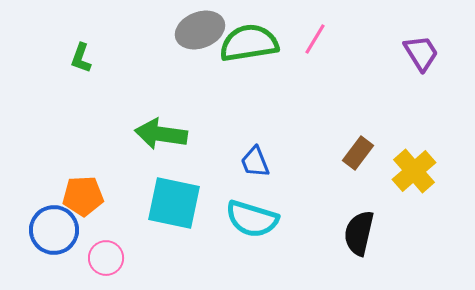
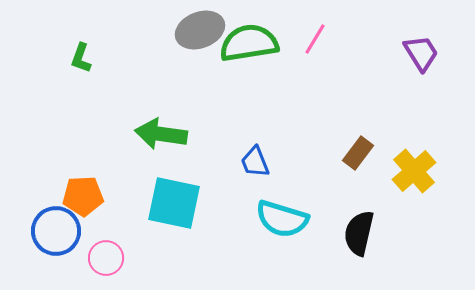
cyan semicircle: moved 30 px right
blue circle: moved 2 px right, 1 px down
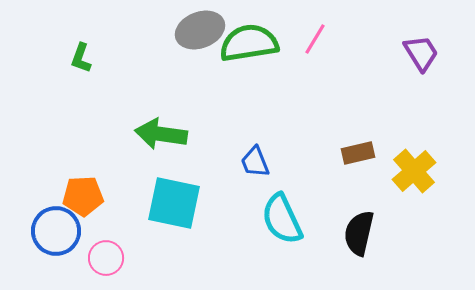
brown rectangle: rotated 40 degrees clockwise
cyan semicircle: rotated 48 degrees clockwise
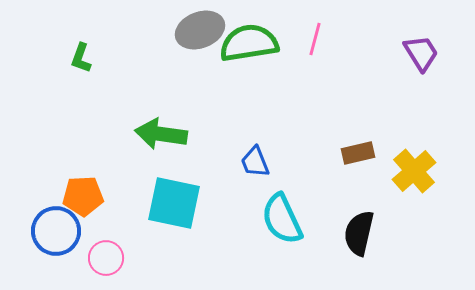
pink line: rotated 16 degrees counterclockwise
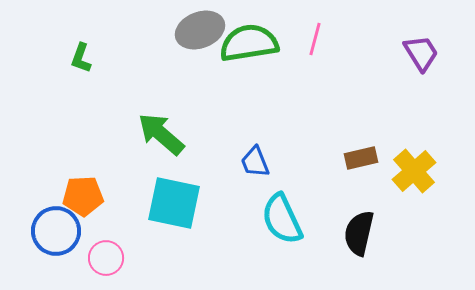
green arrow: rotated 33 degrees clockwise
brown rectangle: moved 3 px right, 5 px down
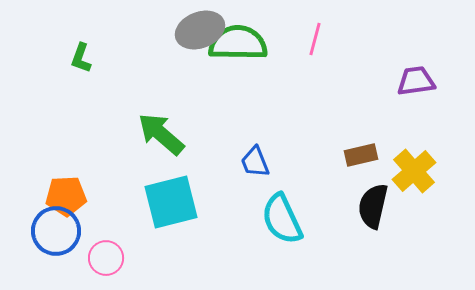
green semicircle: moved 11 px left; rotated 10 degrees clockwise
purple trapezoid: moved 5 px left, 28 px down; rotated 66 degrees counterclockwise
brown rectangle: moved 3 px up
orange pentagon: moved 17 px left
cyan square: moved 3 px left, 1 px up; rotated 26 degrees counterclockwise
black semicircle: moved 14 px right, 27 px up
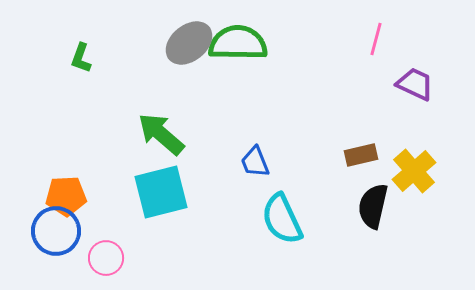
gray ellipse: moved 11 px left, 13 px down; rotated 18 degrees counterclockwise
pink line: moved 61 px right
purple trapezoid: moved 1 px left, 3 px down; rotated 33 degrees clockwise
cyan square: moved 10 px left, 10 px up
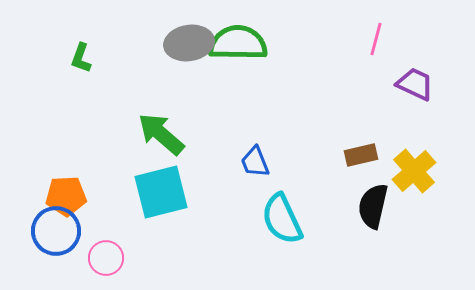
gray ellipse: rotated 30 degrees clockwise
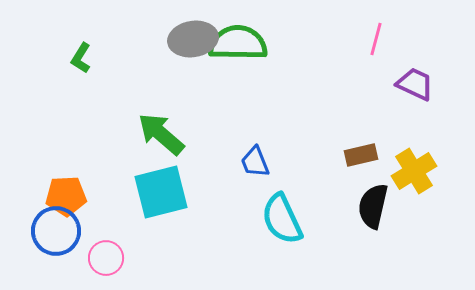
gray ellipse: moved 4 px right, 4 px up
green L-shape: rotated 12 degrees clockwise
yellow cross: rotated 9 degrees clockwise
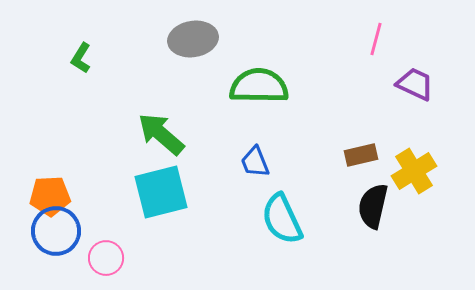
green semicircle: moved 21 px right, 43 px down
orange pentagon: moved 16 px left
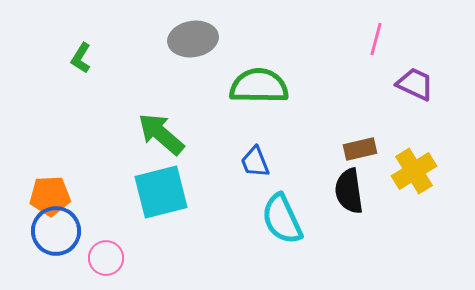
brown rectangle: moved 1 px left, 6 px up
black semicircle: moved 24 px left, 15 px up; rotated 21 degrees counterclockwise
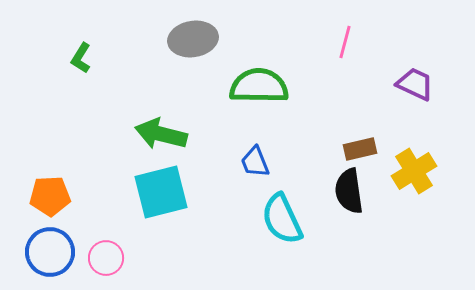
pink line: moved 31 px left, 3 px down
green arrow: rotated 27 degrees counterclockwise
blue circle: moved 6 px left, 21 px down
